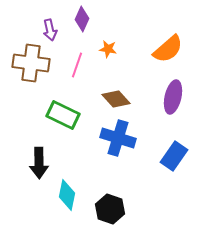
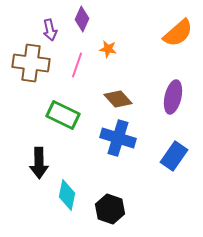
orange semicircle: moved 10 px right, 16 px up
brown diamond: moved 2 px right
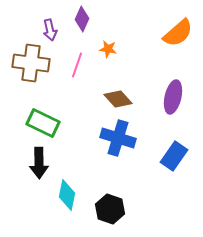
green rectangle: moved 20 px left, 8 px down
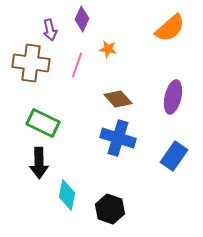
orange semicircle: moved 8 px left, 5 px up
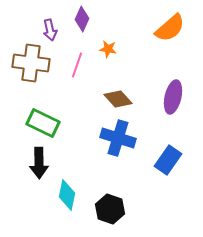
blue rectangle: moved 6 px left, 4 px down
